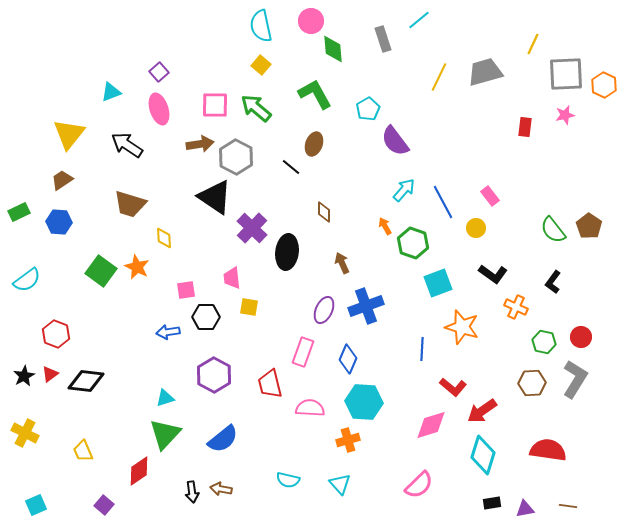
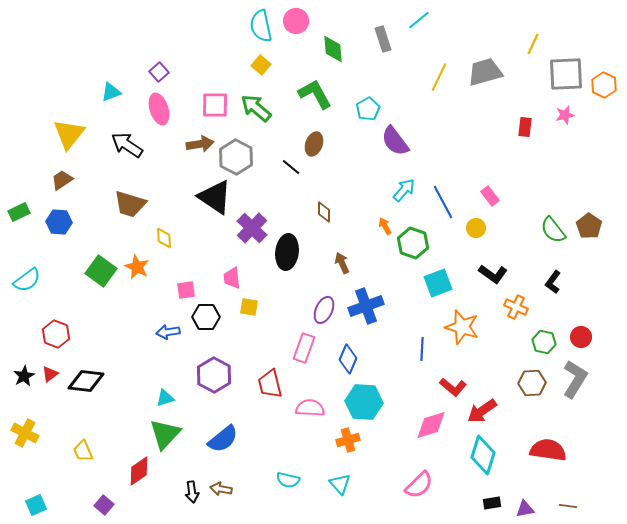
pink circle at (311, 21): moved 15 px left
pink rectangle at (303, 352): moved 1 px right, 4 px up
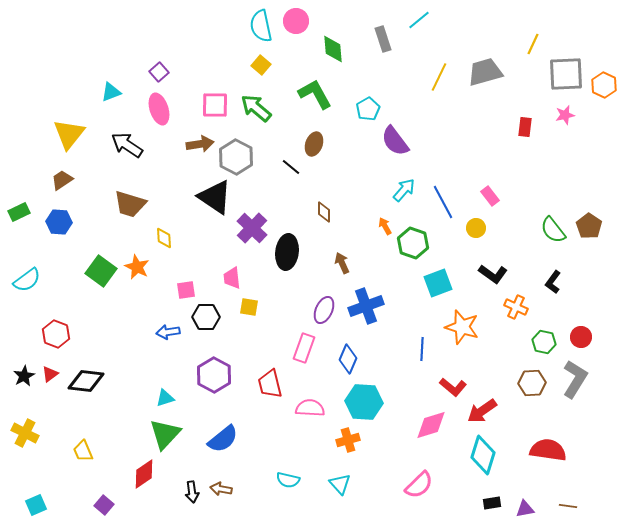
red diamond at (139, 471): moved 5 px right, 3 px down
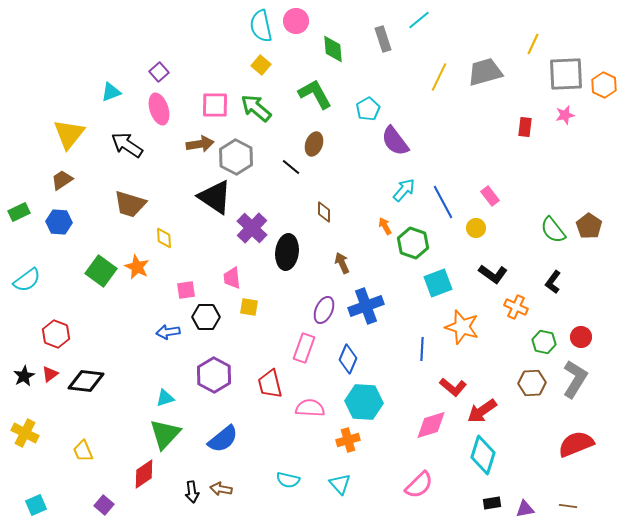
red semicircle at (548, 450): moved 28 px right, 6 px up; rotated 30 degrees counterclockwise
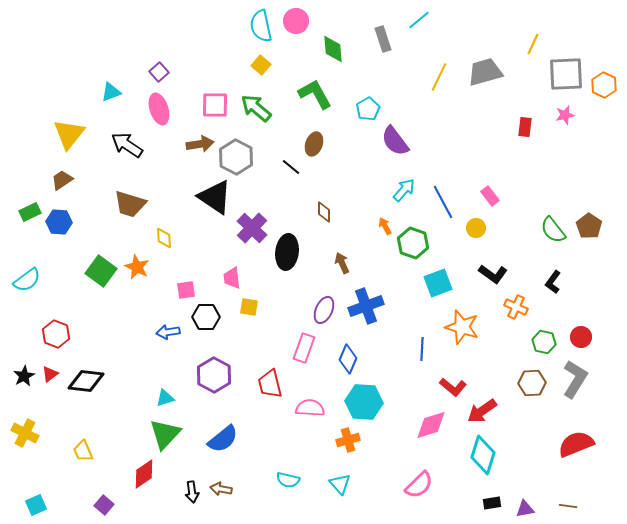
green rectangle at (19, 212): moved 11 px right
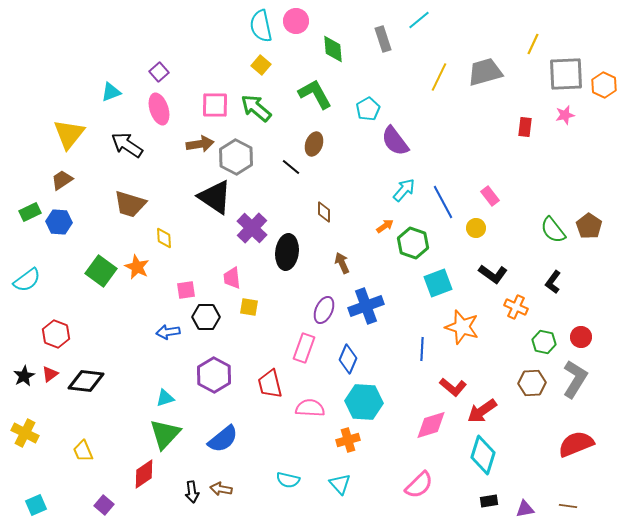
orange arrow at (385, 226): rotated 84 degrees clockwise
black rectangle at (492, 503): moved 3 px left, 2 px up
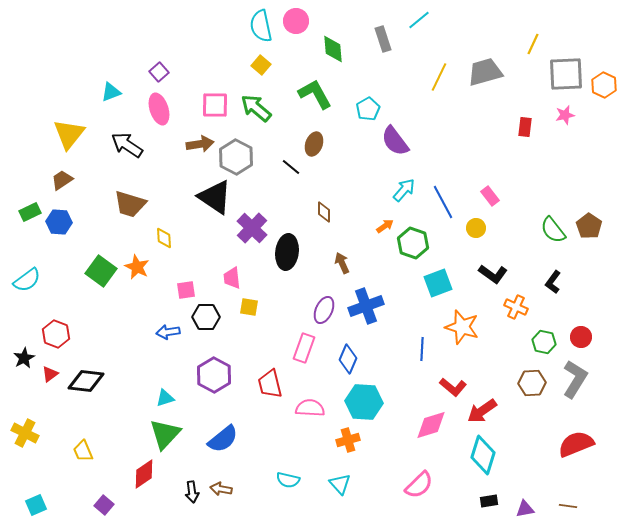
black star at (24, 376): moved 18 px up
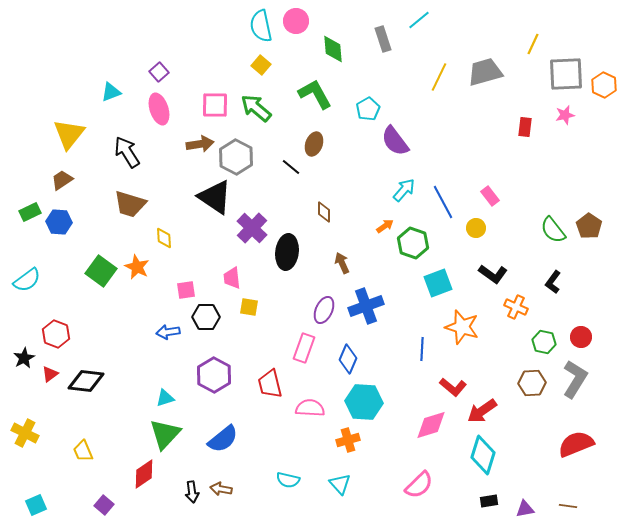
black arrow at (127, 145): moved 7 px down; rotated 24 degrees clockwise
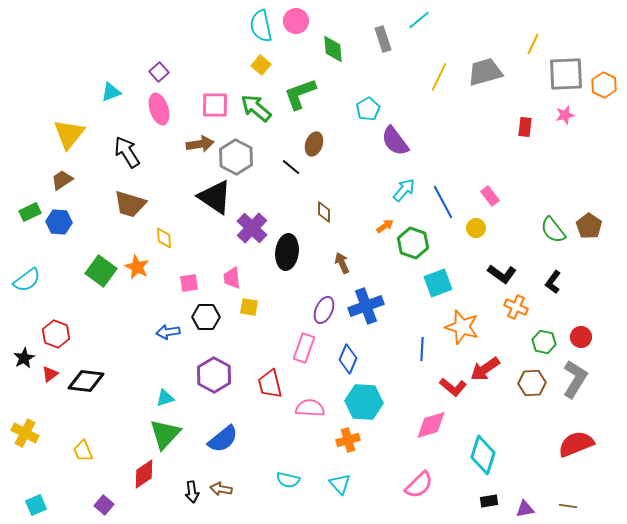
green L-shape at (315, 94): moved 15 px left; rotated 81 degrees counterclockwise
black L-shape at (493, 274): moved 9 px right
pink square at (186, 290): moved 3 px right, 7 px up
red arrow at (482, 411): moved 3 px right, 42 px up
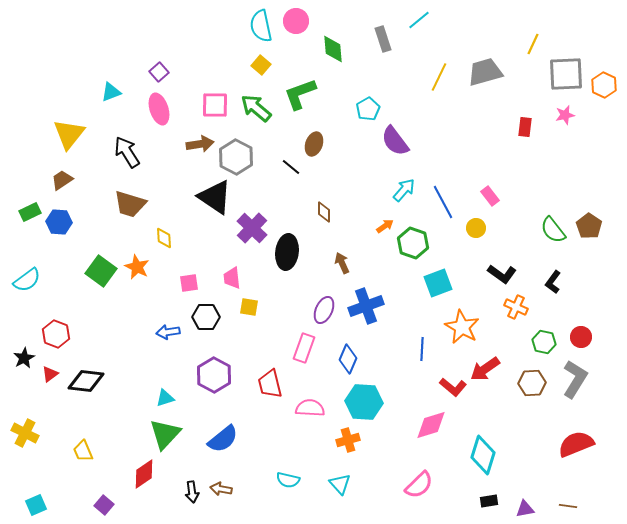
orange star at (462, 327): rotated 12 degrees clockwise
